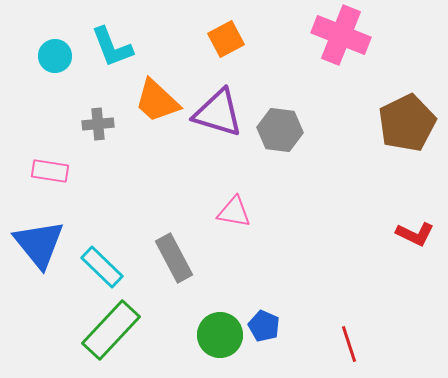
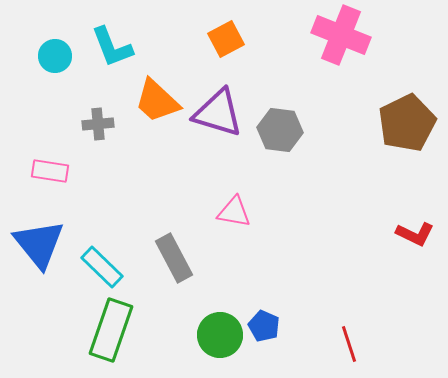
green rectangle: rotated 24 degrees counterclockwise
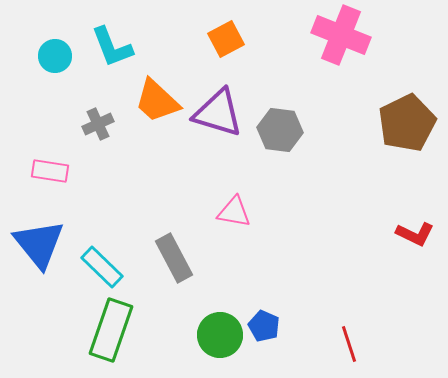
gray cross: rotated 20 degrees counterclockwise
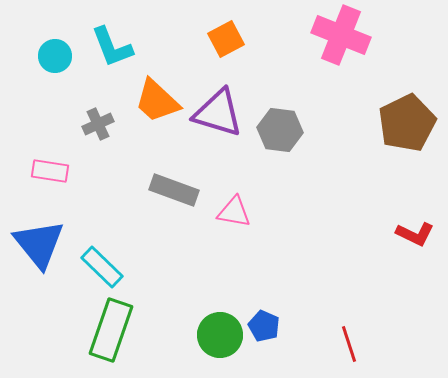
gray rectangle: moved 68 px up; rotated 42 degrees counterclockwise
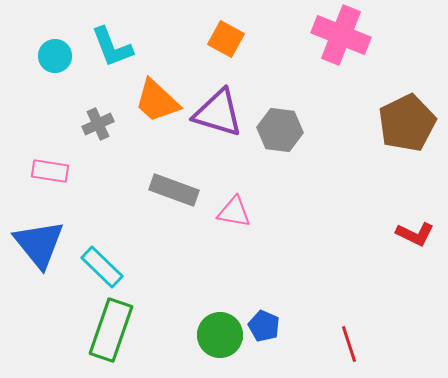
orange square: rotated 33 degrees counterclockwise
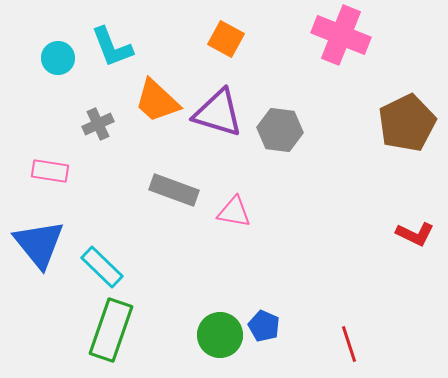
cyan circle: moved 3 px right, 2 px down
